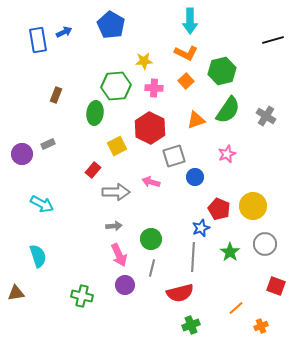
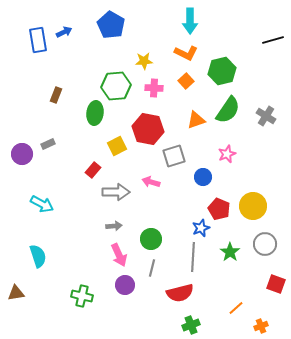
red hexagon at (150, 128): moved 2 px left, 1 px down; rotated 16 degrees counterclockwise
blue circle at (195, 177): moved 8 px right
red square at (276, 286): moved 2 px up
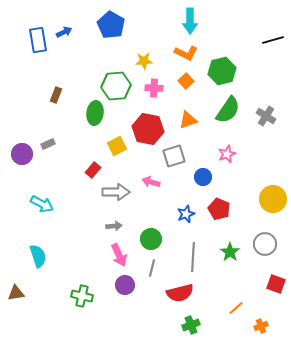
orange triangle at (196, 120): moved 8 px left
yellow circle at (253, 206): moved 20 px right, 7 px up
blue star at (201, 228): moved 15 px left, 14 px up
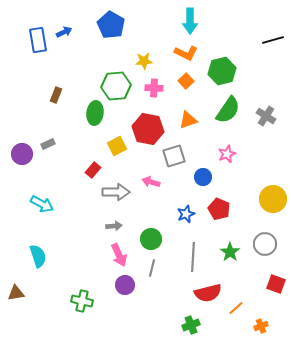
red semicircle at (180, 293): moved 28 px right
green cross at (82, 296): moved 5 px down
